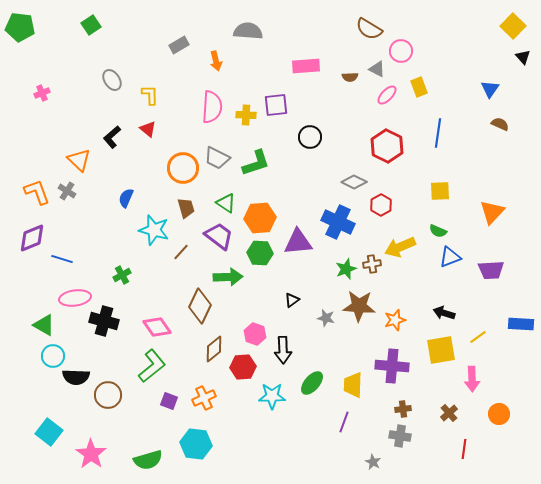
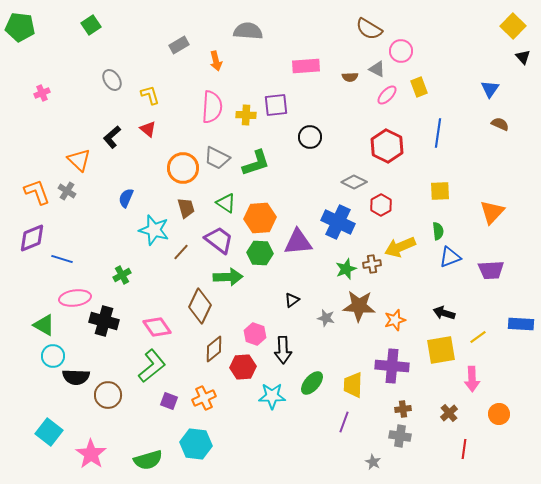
yellow L-shape at (150, 95): rotated 15 degrees counterclockwise
green semicircle at (438, 231): rotated 120 degrees counterclockwise
purple trapezoid at (219, 236): moved 4 px down
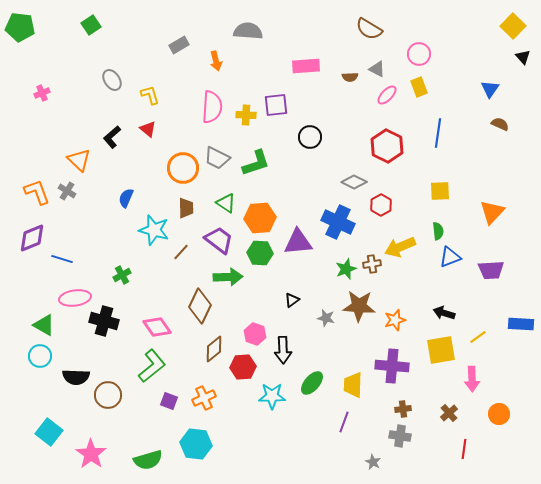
pink circle at (401, 51): moved 18 px right, 3 px down
brown trapezoid at (186, 208): rotated 15 degrees clockwise
cyan circle at (53, 356): moved 13 px left
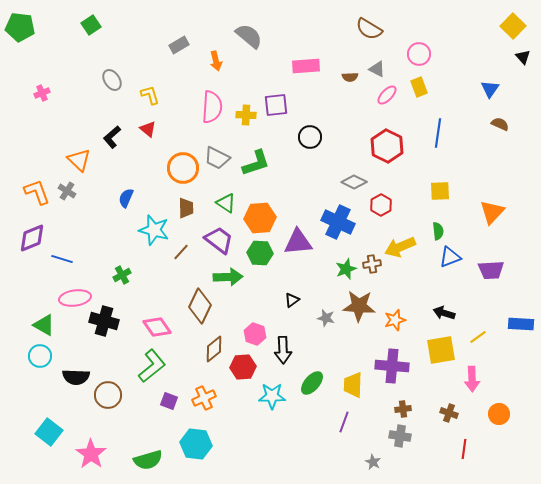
gray semicircle at (248, 31): moved 1 px right, 5 px down; rotated 36 degrees clockwise
brown cross at (449, 413): rotated 30 degrees counterclockwise
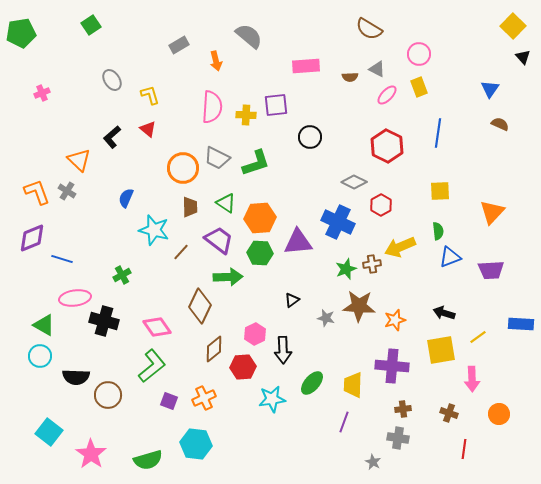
green pentagon at (20, 27): moved 1 px right, 6 px down; rotated 16 degrees counterclockwise
brown trapezoid at (186, 208): moved 4 px right, 1 px up
pink hexagon at (255, 334): rotated 15 degrees clockwise
cyan star at (272, 396): moved 3 px down; rotated 8 degrees counterclockwise
gray cross at (400, 436): moved 2 px left, 2 px down
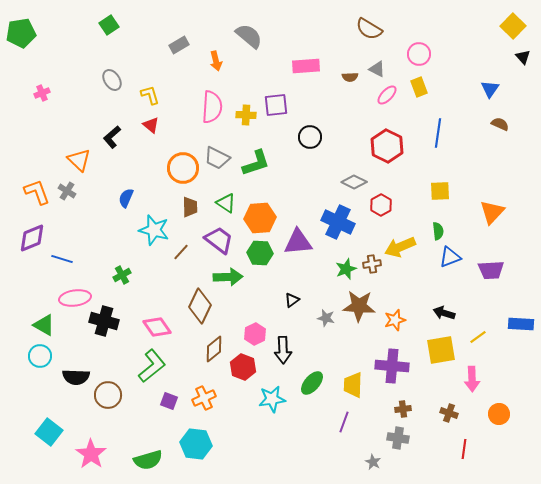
green square at (91, 25): moved 18 px right
red triangle at (148, 129): moved 3 px right, 4 px up
red hexagon at (243, 367): rotated 25 degrees clockwise
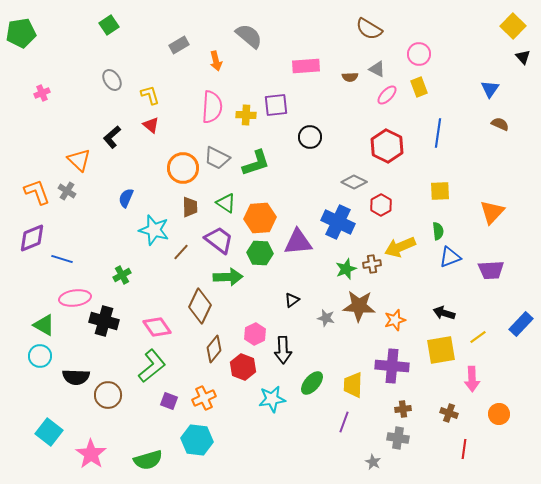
blue rectangle at (521, 324): rotated 50 degrees counterclockwise
brown diamond at (214, 349): rotated 12 degrees counterclockwise
cyan hexagon at (196, 444): moved 1 px right, 4 px up
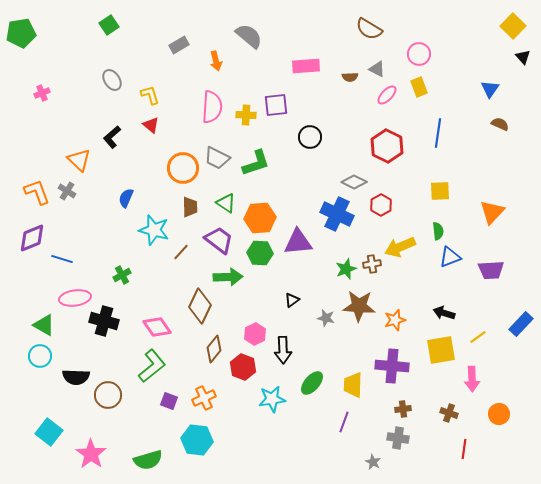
blue cross at (338, 222): moved 1 px left, 8 px up
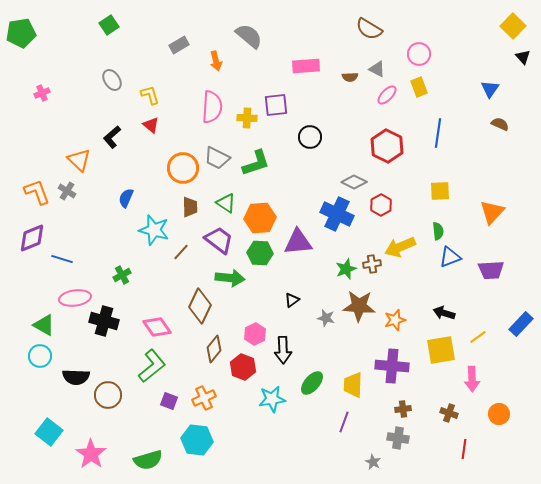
yellow cross at (246, 115): moved 1 px right, 3 px down
green arrow at (228, 277): moved 2 px right, 1 px down; rotated 8 degrees clockwise
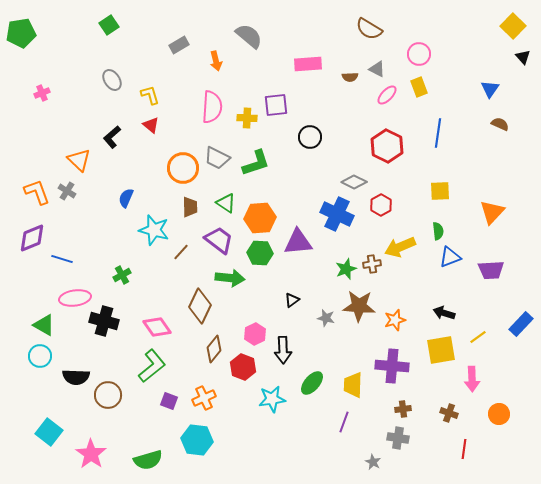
pink rectangle at (306, 66): moved 2 px right, 2 px up
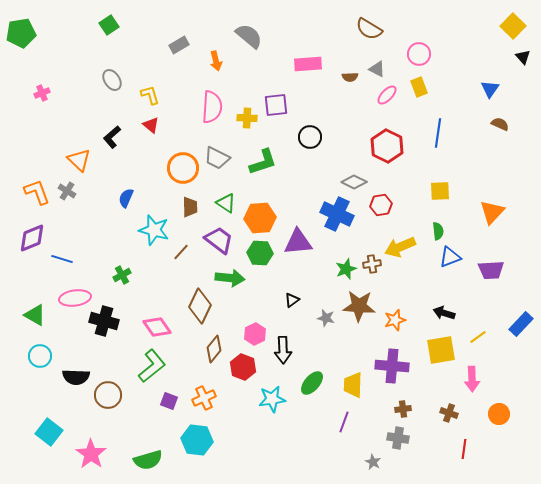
green L-shape at (256, 163): moved 7 px right, 1 px up
red hexagon at (381, 205): rotated 20 degrees clockwise
green triangle at (44, 325): moved 9 px left, 10 px up
